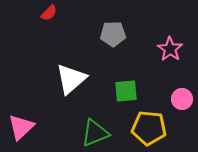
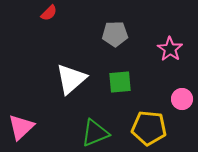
gray pentagon: moved 2 px right
green square: moved 6 px left, 9 px up
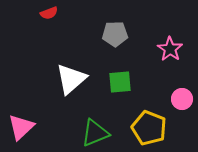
red semicircle: rotated 24 degrees clockwise
yellow pentagon: rotated 16 degrees clockwise
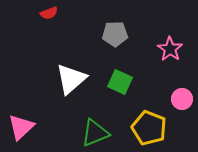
green square: rotated 30 degrees clockwise
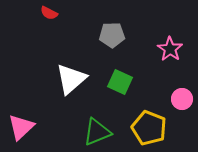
red semicircle: rotated 48 degrees clockwise
gray pentagon: moved 3 px left, 1 px down
green triangle: moved 2 px right, 1 px up
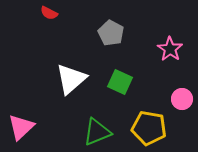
gray pentagon: moved 1 px left, 2 px up; rotated 30 degrees clockwise
yellow pentagon: rotated 12 degrees counterclockwise
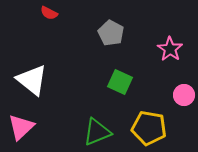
white triangle: moved 39 px left, 1 px down; rotated 40 degrees counterclockwise
pink circle: moved 2 px right, 4 px up
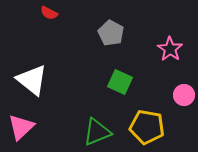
yellow pentagon: moved 2 px left, 1 px up
